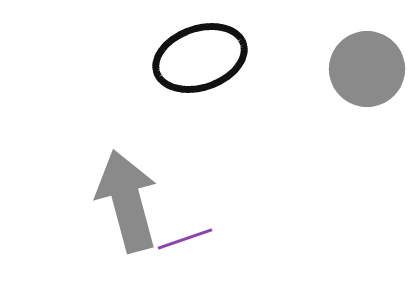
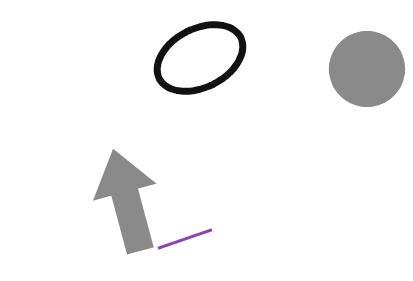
black ellipse: rotated 8 degrees counterclockwise
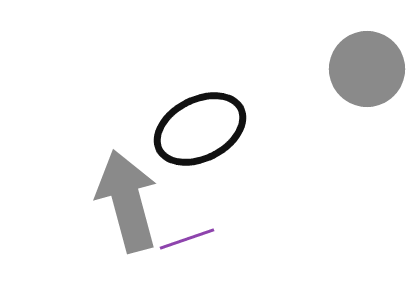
black ellipse: moved 71 px down
purple line: moved 2 px right
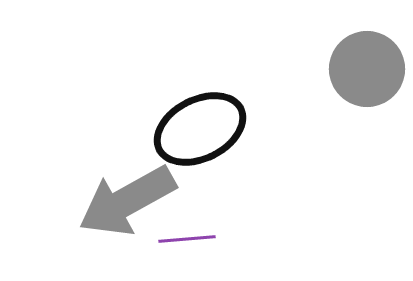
gray arrow: rotated 104 degrees counterclockwise
purple line: rotated 14 degrees clockwise
